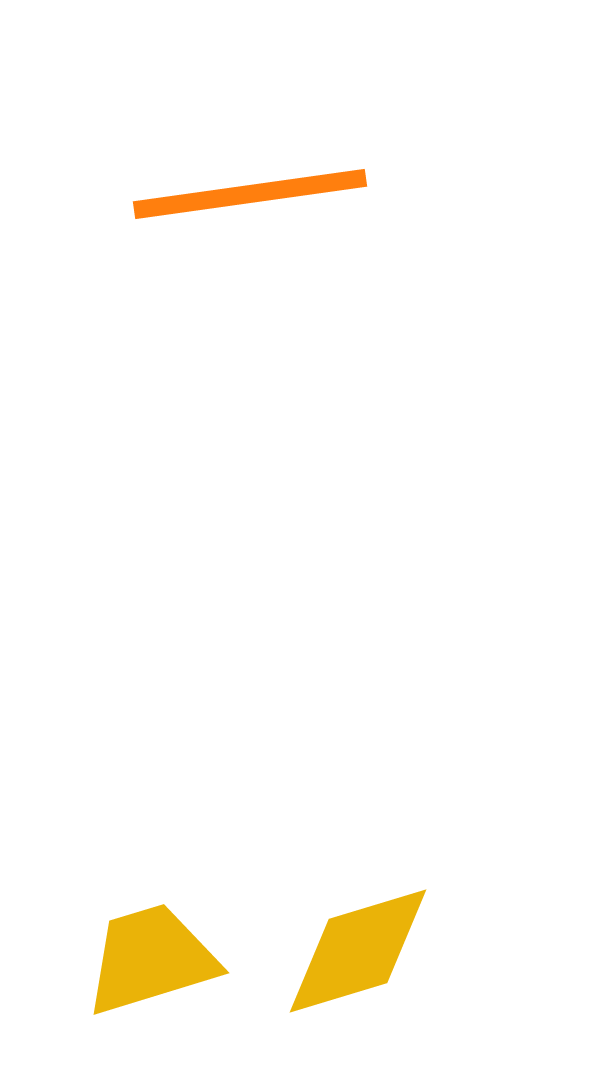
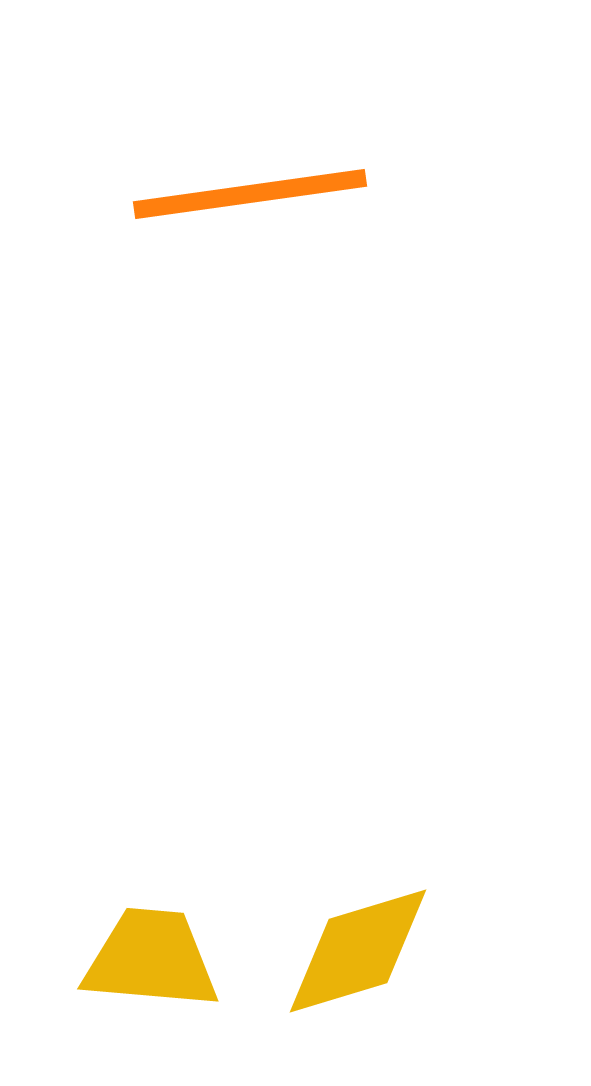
yellow trapezoid: rotated 22 degrees clockwise
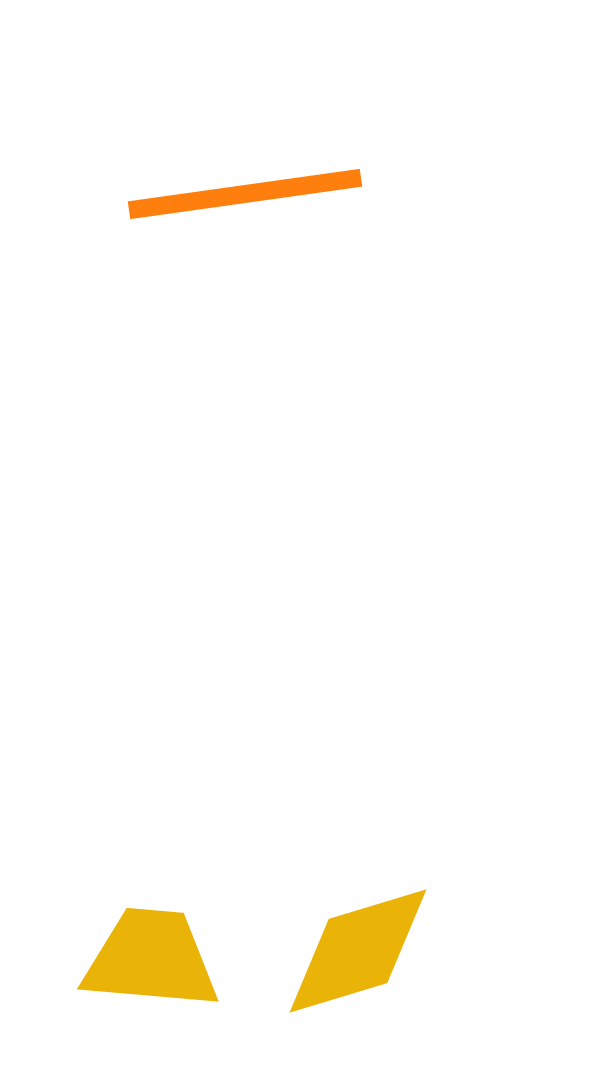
orange line: moved 5 px left
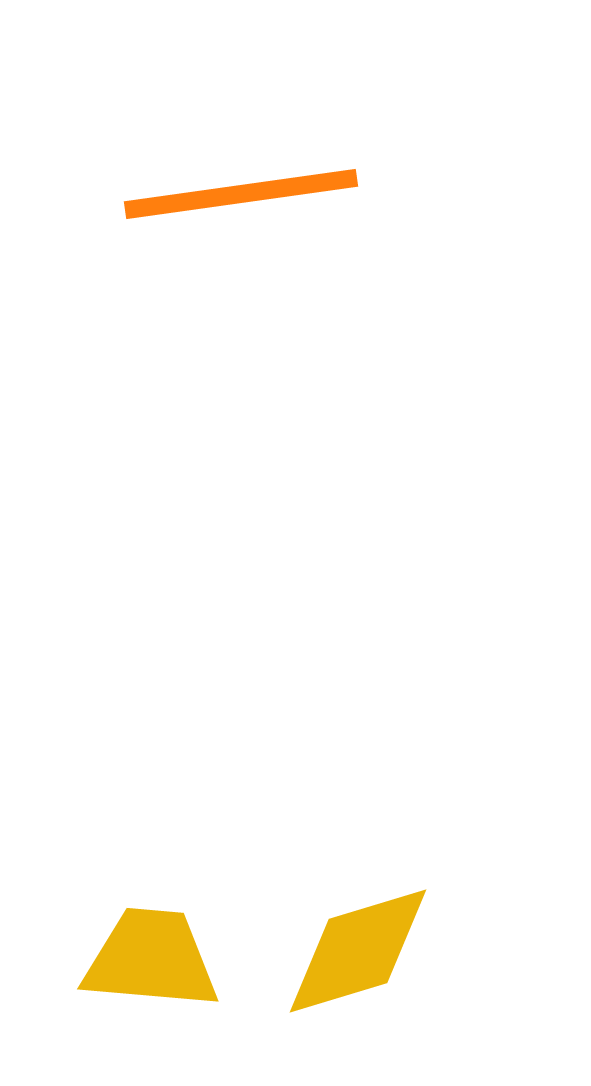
orange line: moved 4 px left
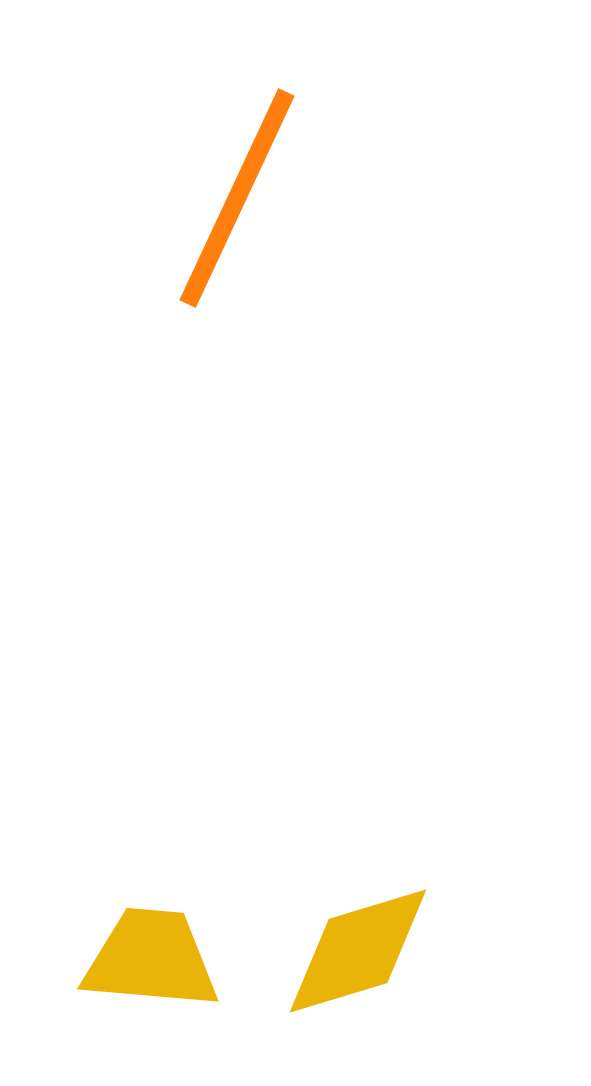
orange line: moved 4 px left, 4 px down; rotated 57 degrees counterclockwise
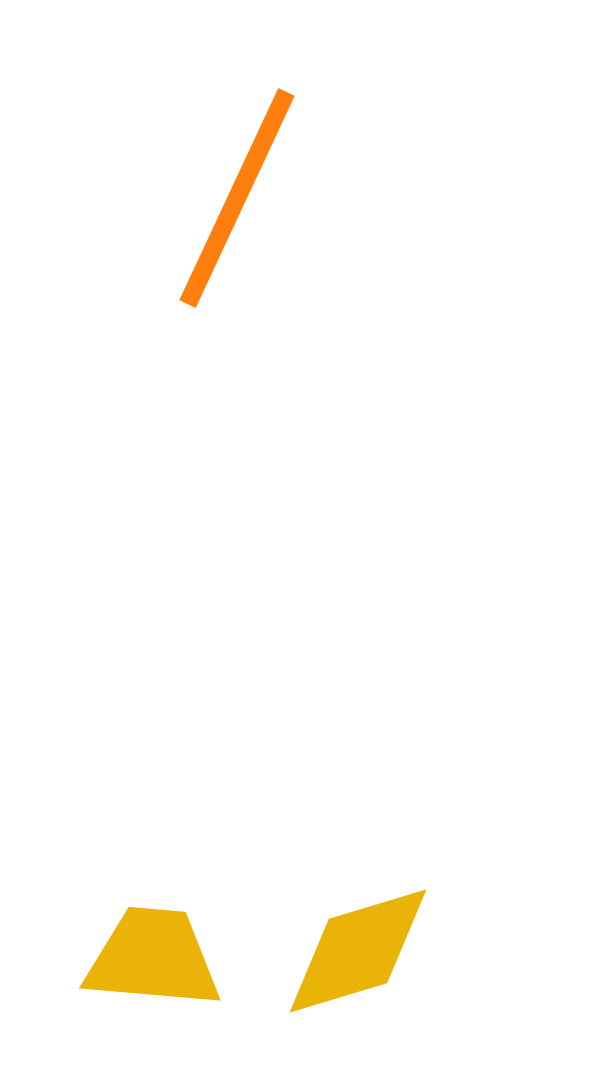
yellow trapezoid: moved 2 px right, 1 px up
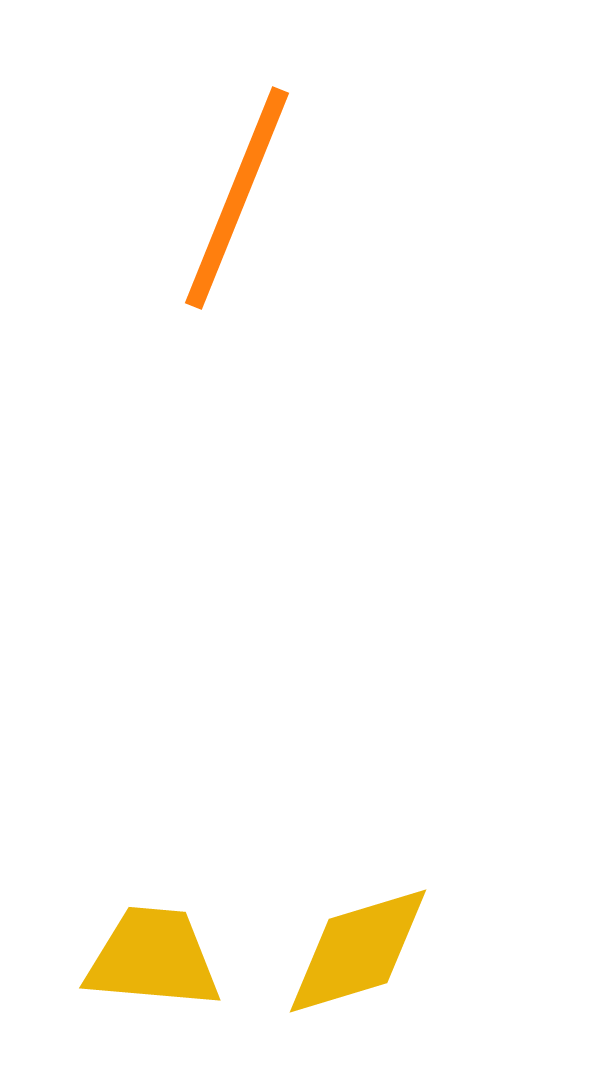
orange line: rotated 3 degrees counterclockwise
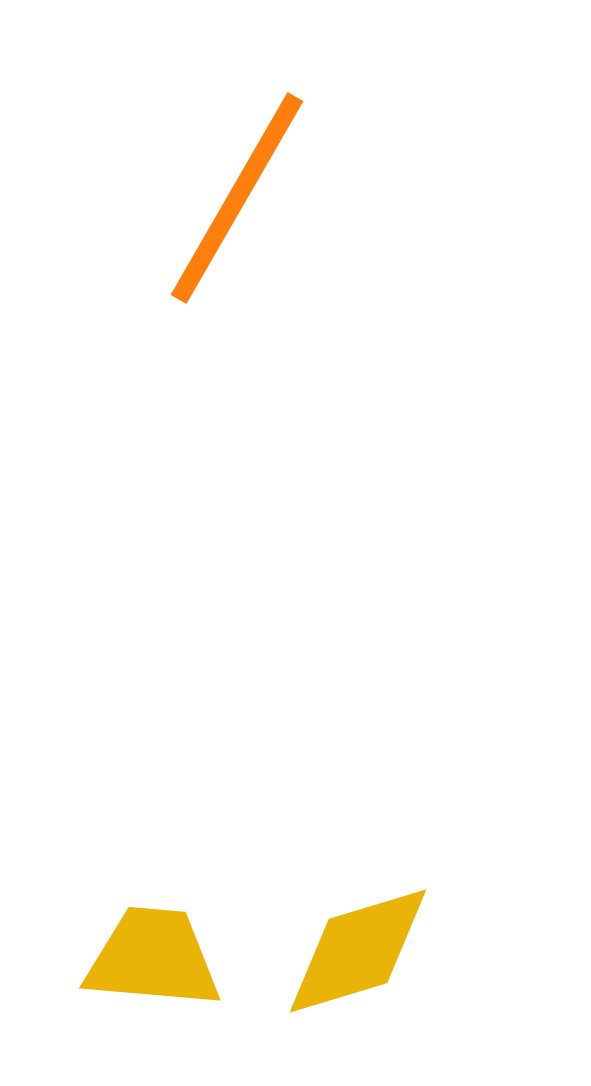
orange line: rotated 8 degrees clockwise
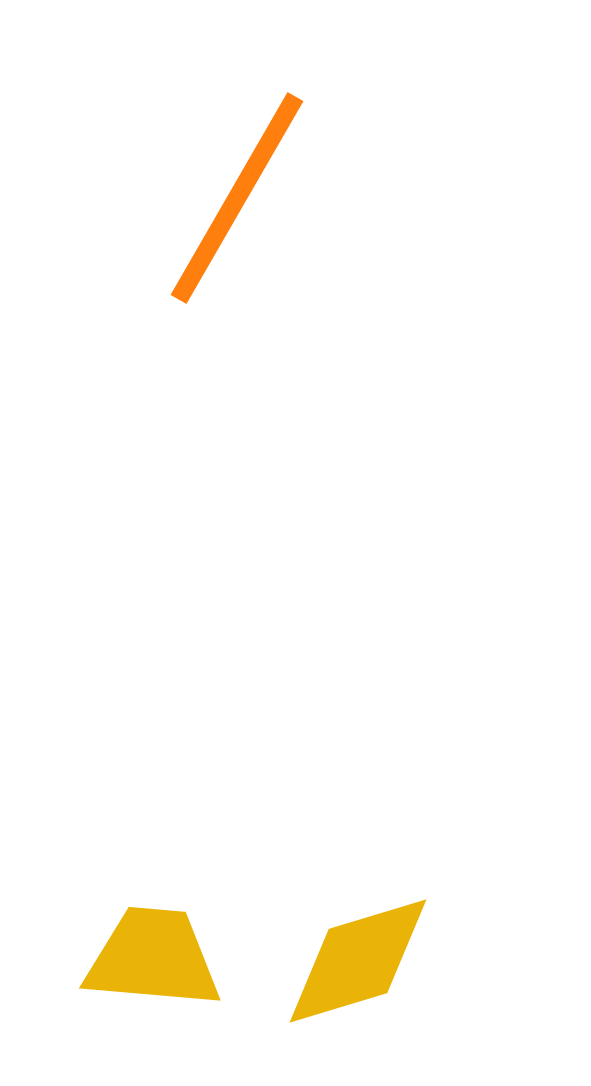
yellow diamond: moved 10 px down
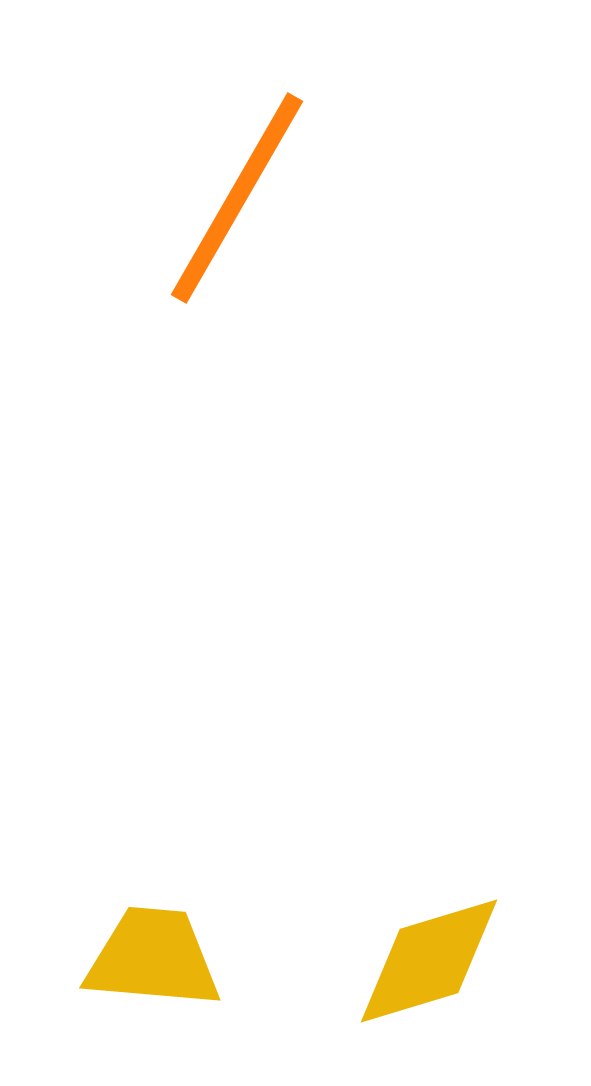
yellow diamond: moved 71 px right
